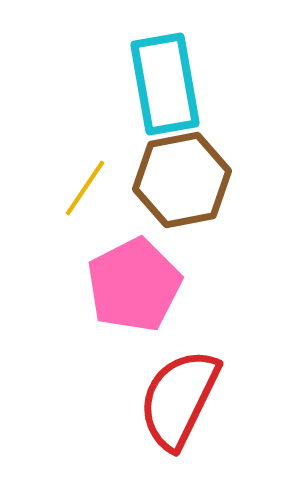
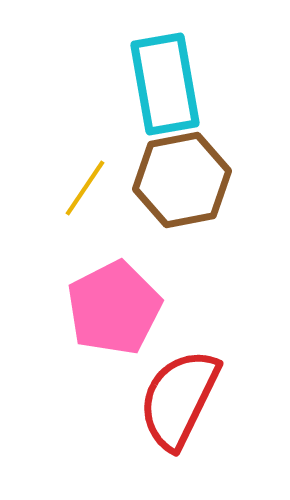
pink pentagon: moved 20 px left, 23 px down
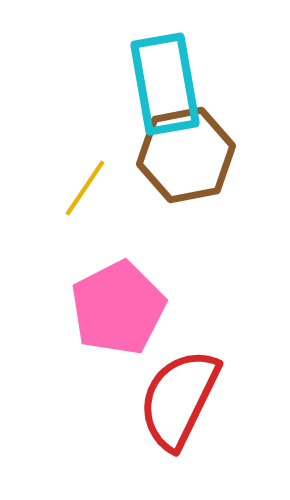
brown hexagon: moved 4 px right, 25 px up
pink pentagon: moved 4 px right
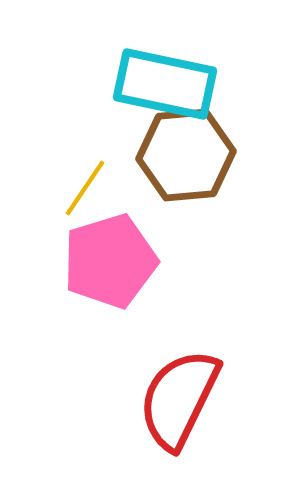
cyan rectangle: rotated 68 degrees counterclockwise
brown hexagon: rotated 6 degrees clockwise
pink pentagon: moved 8 px left, 47 px up; rotated 10 degrees clockwise
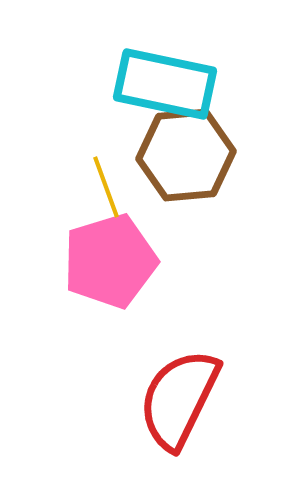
yellow line: moved 21 px right, 1 px up; rotated 54 degrees counterclockwise
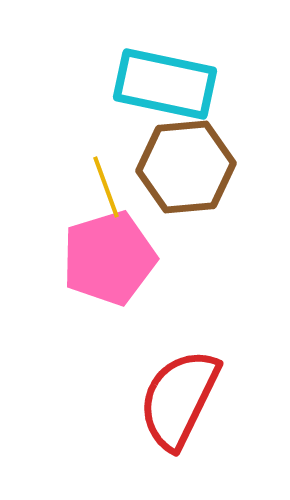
brown hexagon: moved 12 px down
pink pentagon: moved 1 px left, 3 px up
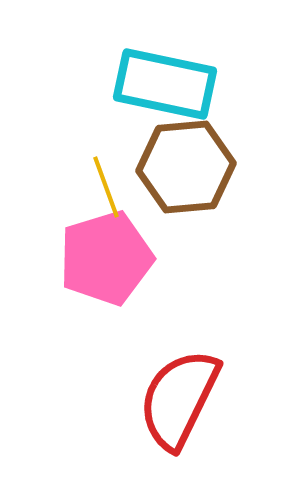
pink pentagon: moved 3 px left
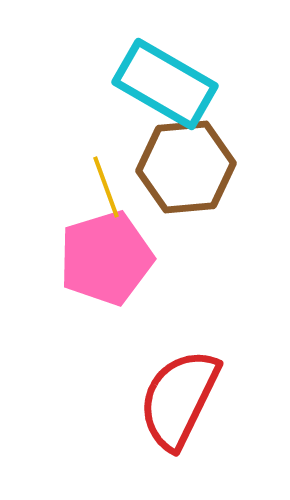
cyan rectangle: rotated 18 degrees clockwise
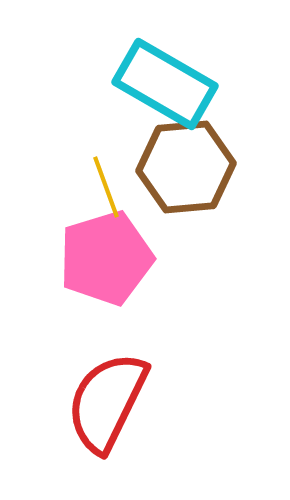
red semicircle: moved 72 px left, 3 px down
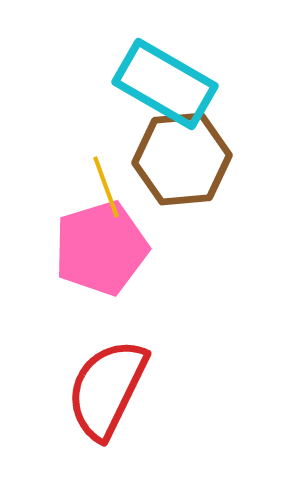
brown hexagon: moved 4 px left, 8 px up
pink pentagon: moved 5 px left, 10 px up
red semicircle: moved 13 px up
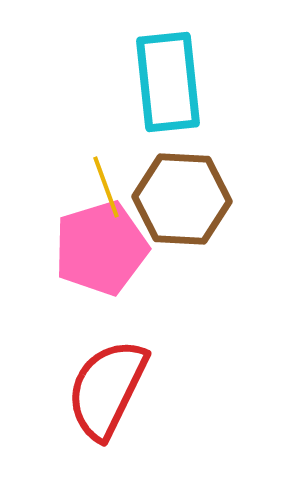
cyan rectangle: moved 3 px right, 2 px up; rotated 54 degrees clockwise
brown hexagon: moved 40 px down; rotated 8 degrees clockwise
